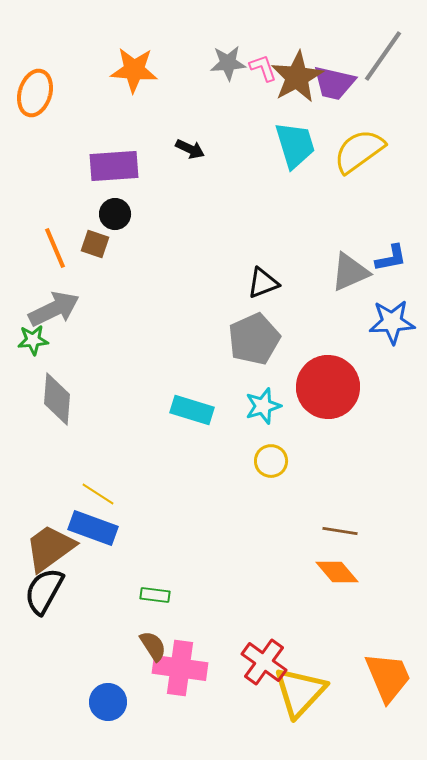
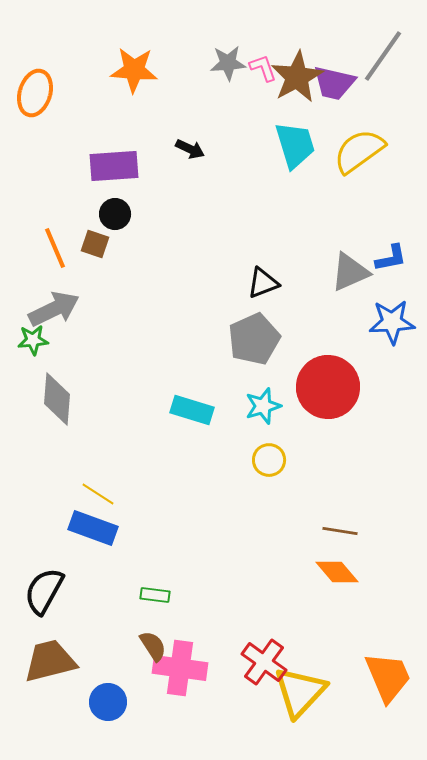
yellow circle: moved 2 px left, 1 px up
brown trapezoid: moved 113 px down; rotated 22 degrees clockwise
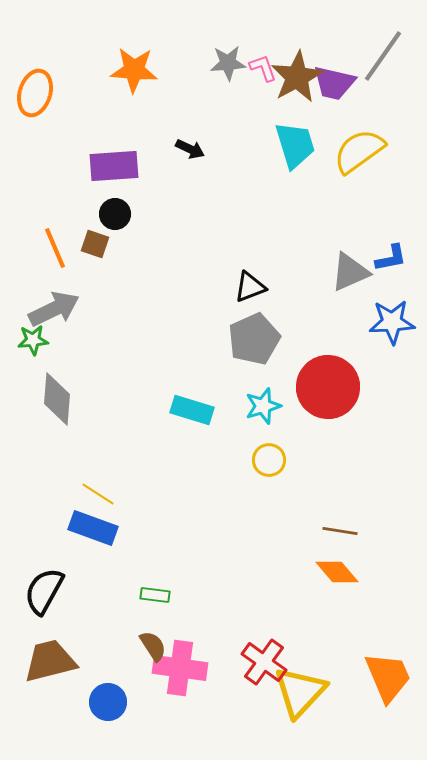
black triangle: moved 13 px left, 4 px down
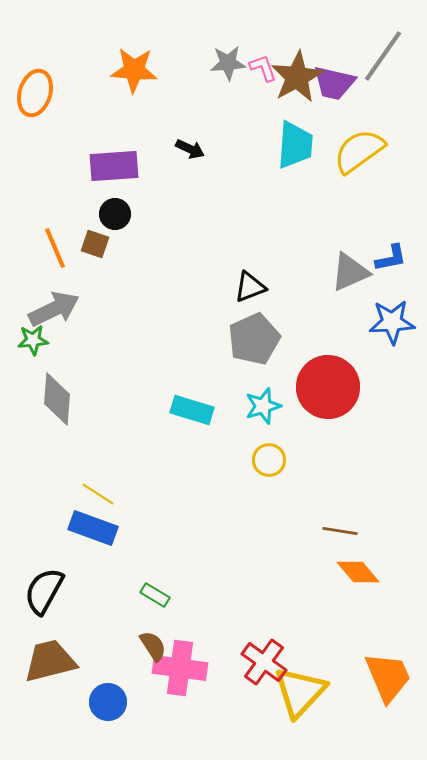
cyan trapezoid: rotated 21 degrees clockwise
orange diamond: moved 21 px right
green rectangle: rotated 24 degrees clockwise
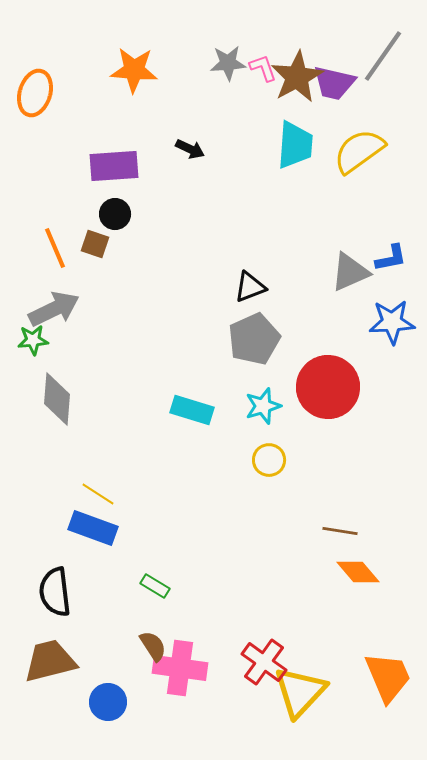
black semicircle: moved 11 px right, 1 px down; rotated 36 degrees counterclockwise
green rectangle: moved 9 px up
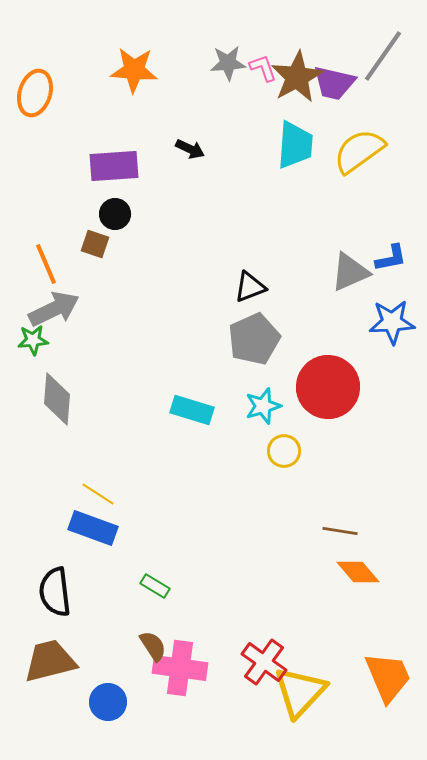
orange line: moved 9 px left, 16 px down
yellow circle: moved 15 px right, 9 px up
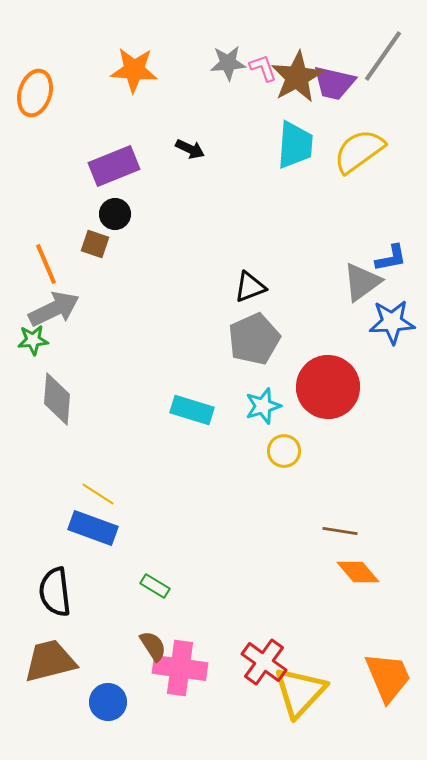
purple rectangle: rotated 18 degrees counterclockwise
gray triangle: moved 12 px right, 10 px down; rotated 12 degrees counterclockwise
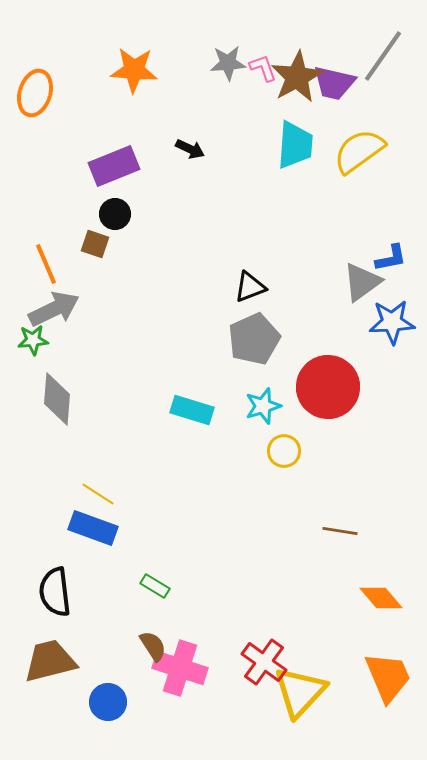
orange diamond: moved 23 px right, 26 px down
pink cross: rotated 10 degrees clockwise
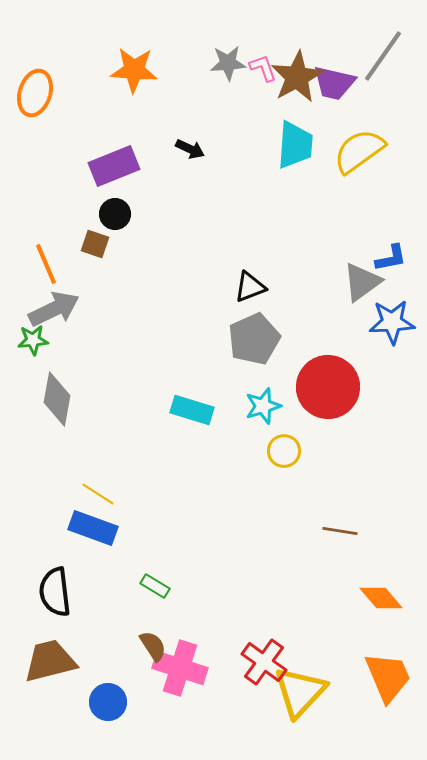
gray diamond: rotated 6 degrees clockwise
